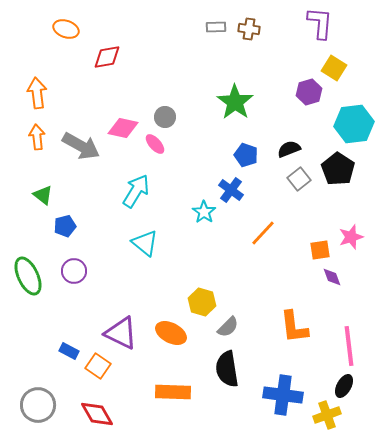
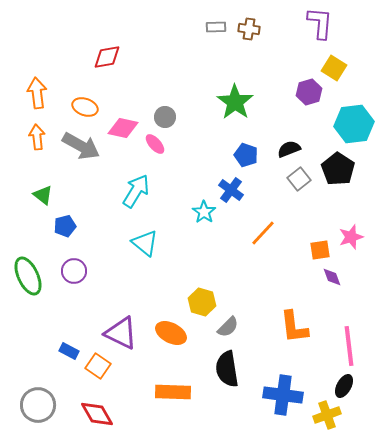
orange ellipse at (66, 29): moved 19 px right, 78 px down
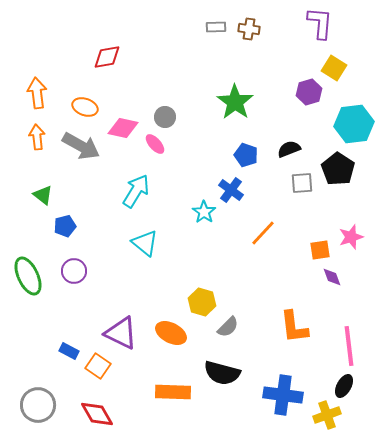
gray square at (299, 179): moved 3 px right, 4 px down; rotated 35 degrees clockwise
black semicircle at (227, 369): moved 5 px left, 4 px down; rotated 66 degrees counterclockwise
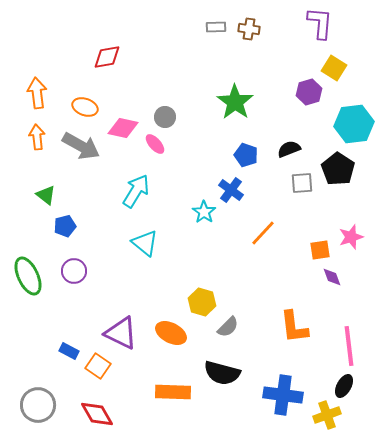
green triangle at (43, 195): moved 3 px right
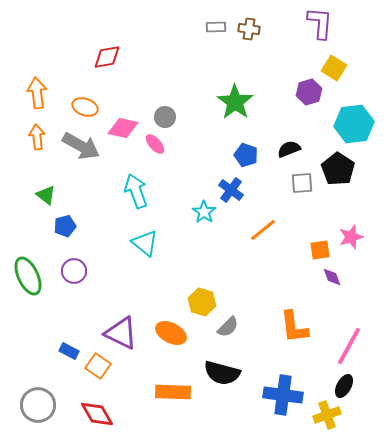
cyan arrow at (136, 191): rotated 52 degrees counterclockwise
orange line at (263, 233): moved 3 px up; rotated 8 degrees clockwise
pink line at (349, 346): rotated 36 degrees clockwise
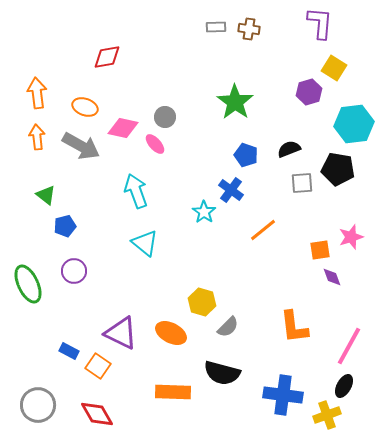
black pentagon at (338, 169): rotated 24 degrees counterclockwise
green ellipse at (28, 276): moved 8 px down
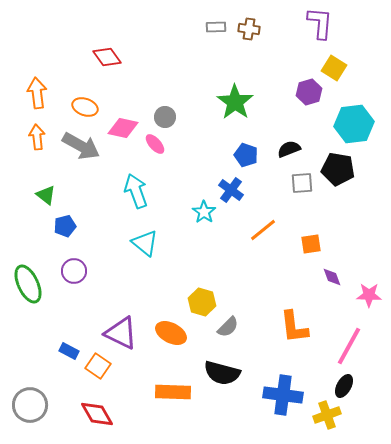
red diamond at (107, 57): rotated 64 degrees clockwise
pink star at (351, 237): moved 18 px right, 58 px down; rotated 20 degrees clockwise
orange square at (320, 250): moved 9 px left, 6 px up
gray circle at (38, 405): moved 8 px left
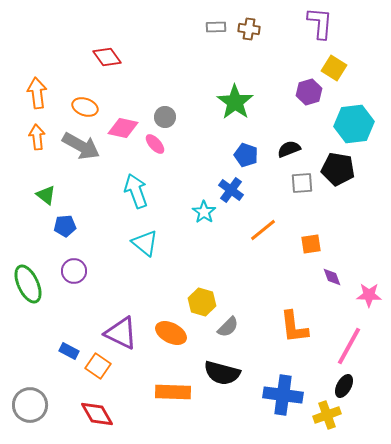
blue pentagon at (65, 226): rotated 10 degrees clockwise
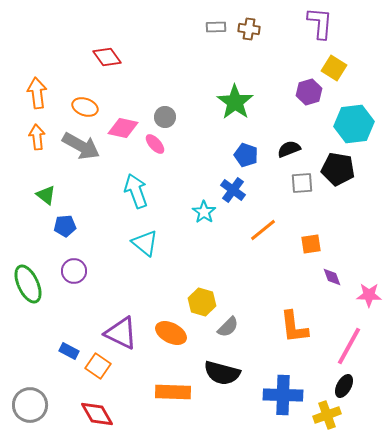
blue cross at (231, 190): moved 2 px right
blue cross at (283, 395): rotated 6 degrees counterclockwise
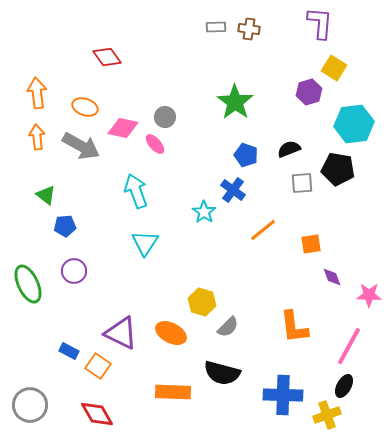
cyan triangle at (145, 243): rotated 24 degrees clockwise
